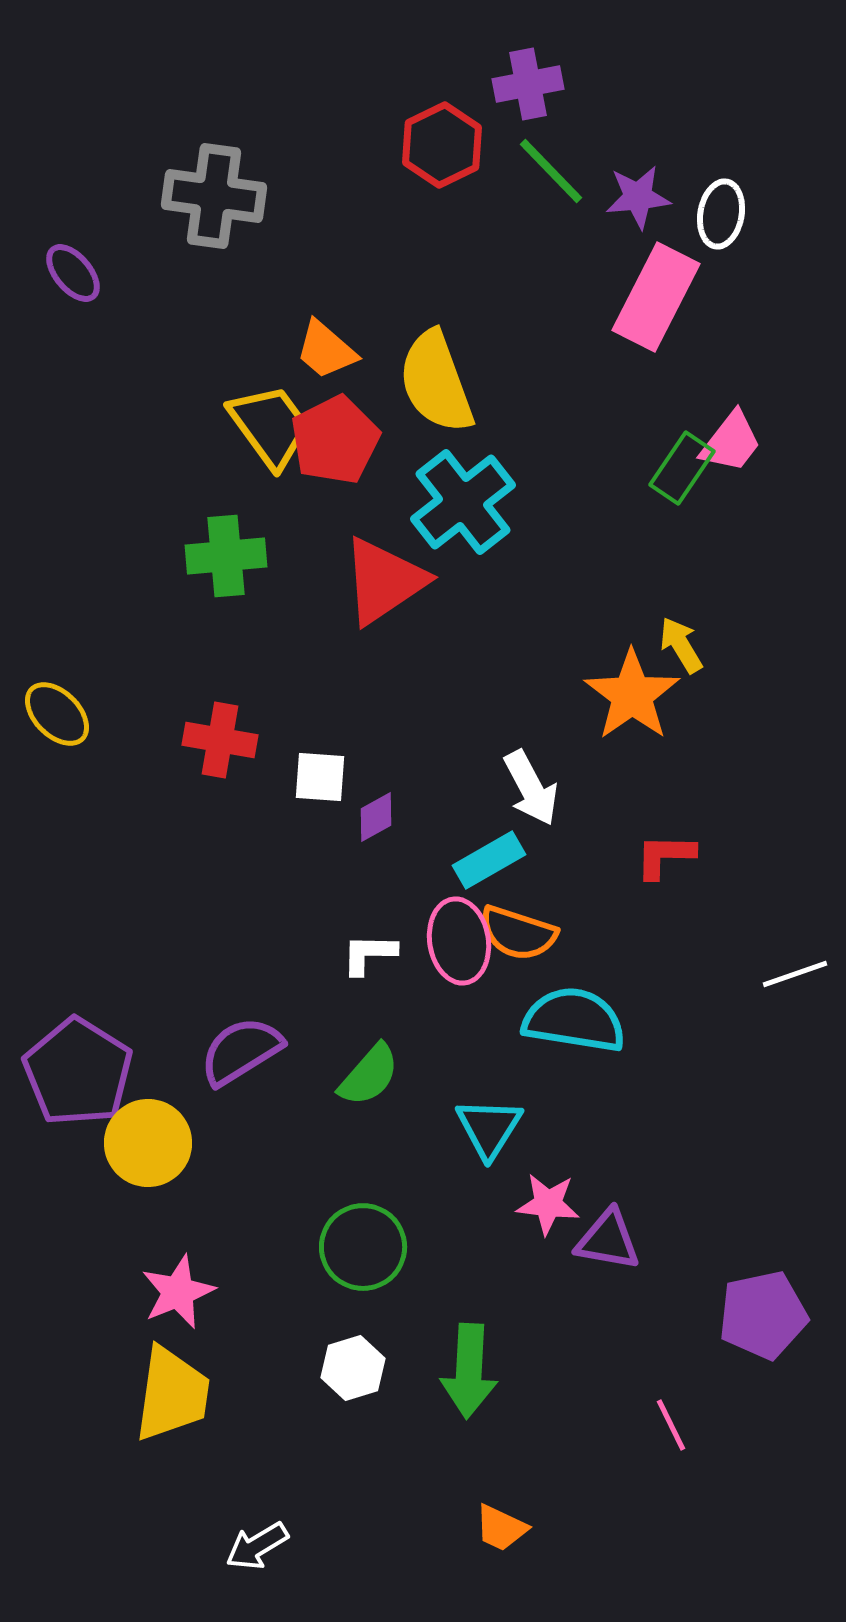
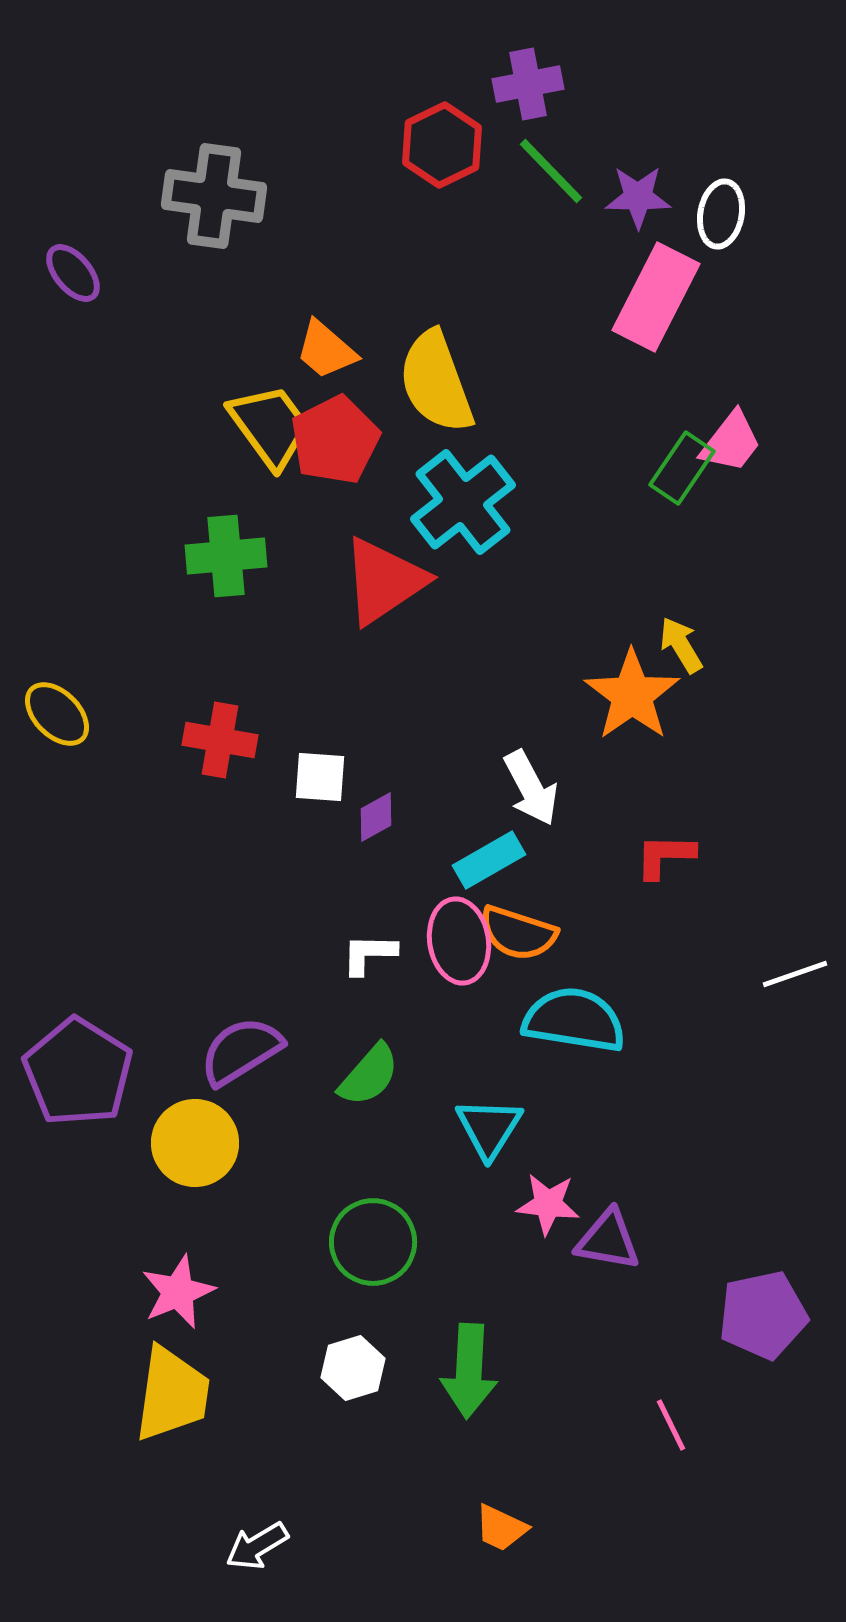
purple star at (638, 197): rotated 6 degrees clockwise
yellow circle at (148, 1143): moved 47 px right
green circle at (363, 1247): moved 10 px right, 5 px up
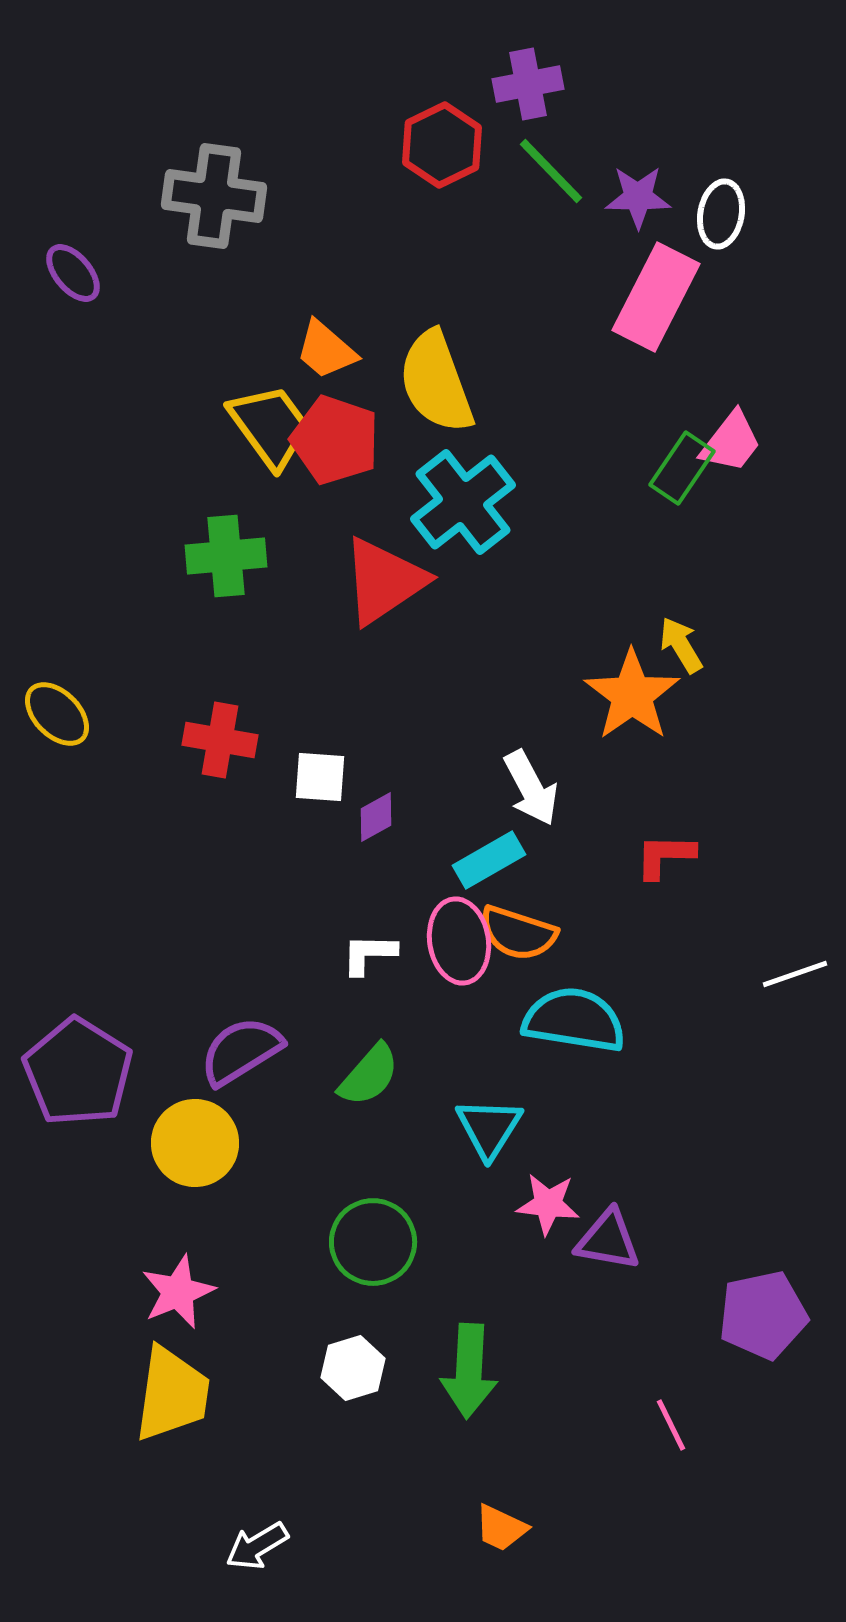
red pentagon at (335, 440): rotated 26 degrees counterclockwise
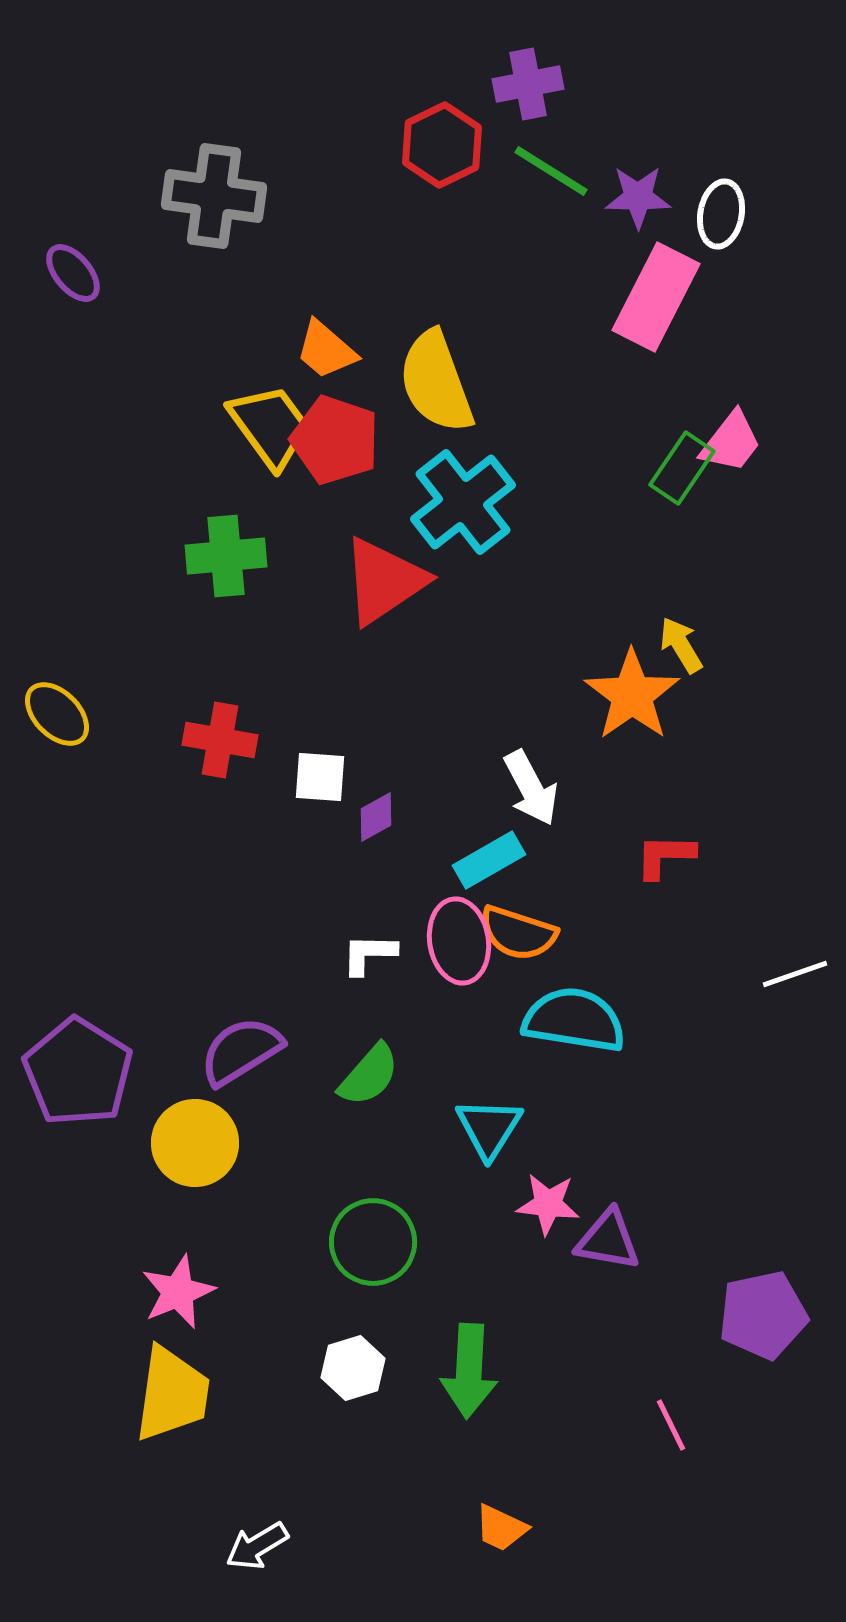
green line at (551, 171): rotated 14 degrees counterclockwise
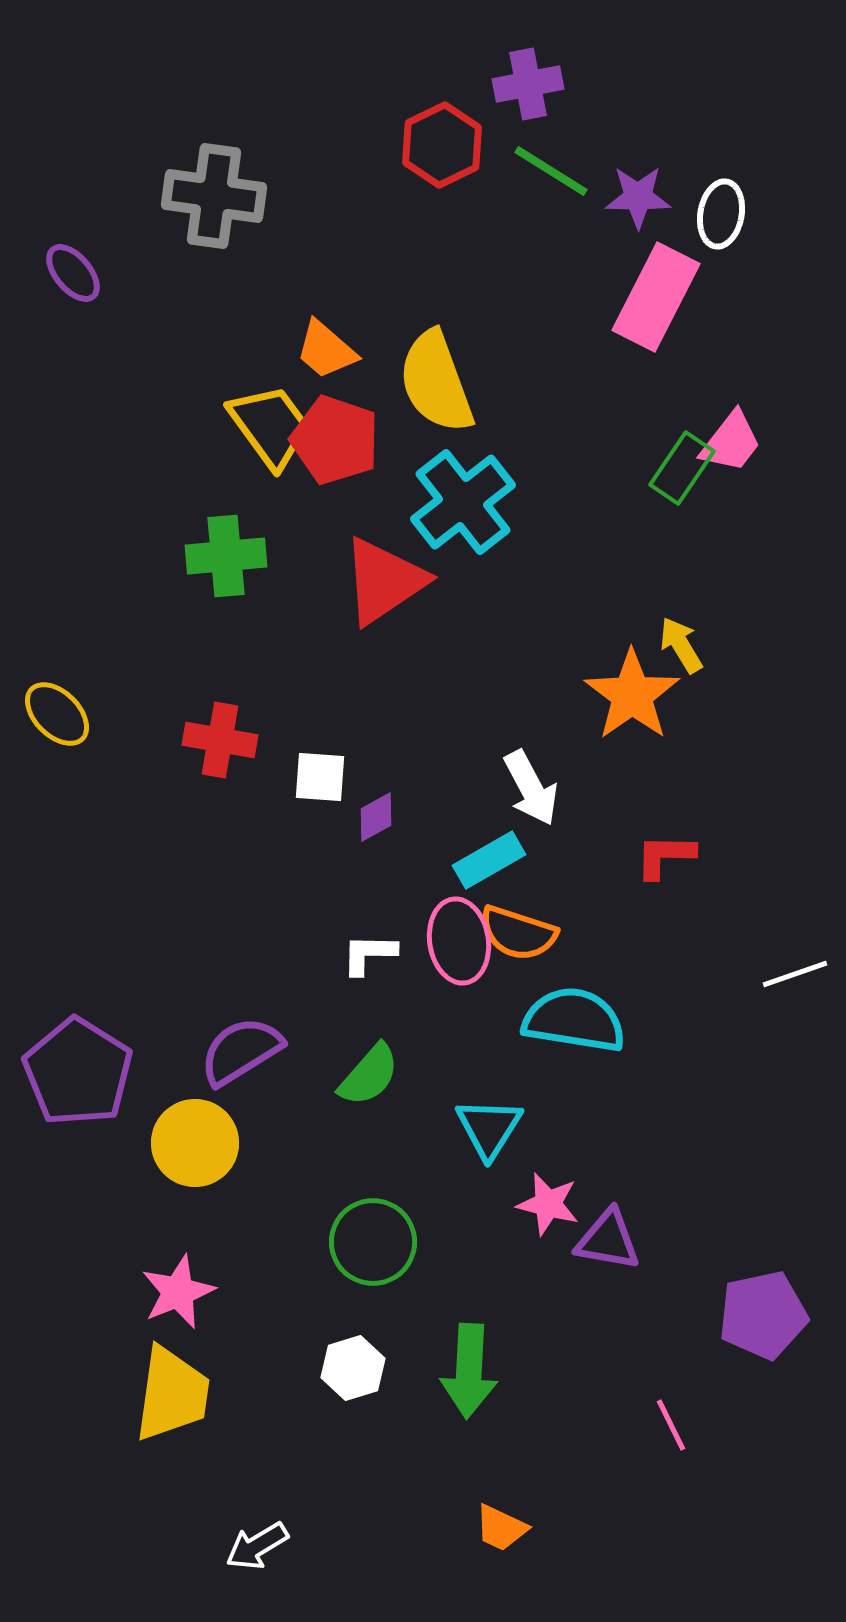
pink star at (548, 1204): rotated 8 degrees clockwise
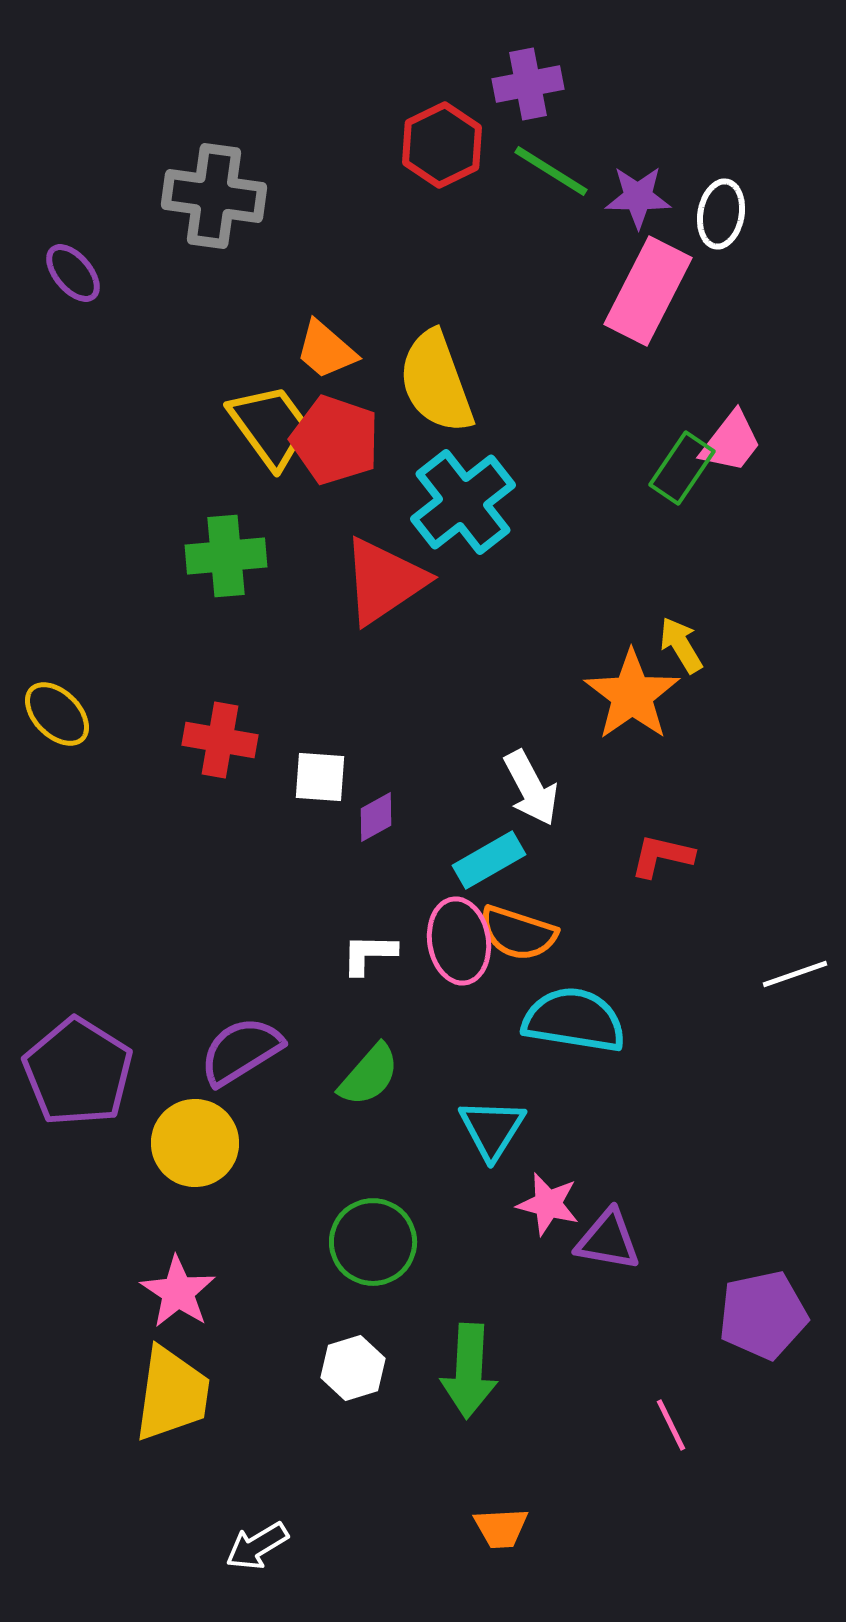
pink rectangle at (656, 297): moved 8 px left, 6 px up
red L-shape at (665, 856): moved 3 px left; rotated 12 degrees clockwise
cyan triangle at (489, 1128): moved 3 px right, 1 px down
pink star at (178, 1292): rotated 16 degrees counterclockwise
orange trapezoid at (501, 1528): rotated 28 degrees counterclockwise
